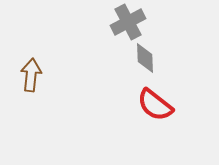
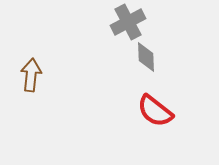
gray diamond: moved 1 px right, 1 px up
red semicircle: moved 6 px down
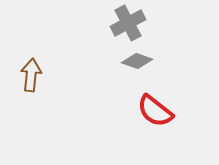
gray cross: moved 1 px down
gray diamond: moved 9 px left, 4 px down; rotated 68 degrees counterclockwise
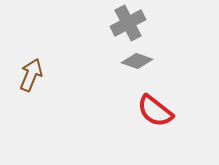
brown arrow: rotated 16 degrees clockwise
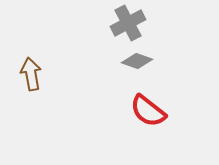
brown arrow: moved 1 px up; rotated 32 degrees counterclockwise
red semicircle: moved 7 px left
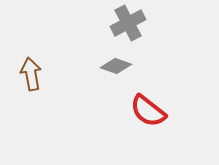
gray diamond: moved 21 px left, 5 px down
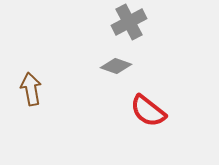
gray cross: moved 1 px right, 1 px up
brown arrow: moved 15 px down
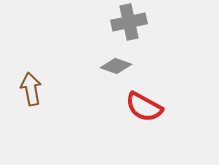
gray cross: rotated 16 degrees clockwise
red semicircle: moved 4 px left, 4 px up; rotated 9 degrees counterclockwise
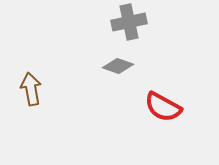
gray diamond: moved 2 px right
red semicircle: moved 19 px right
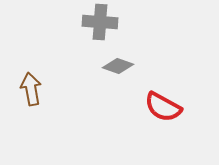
gray cross: moved 29 px left; rotated 16 degrees clockwise
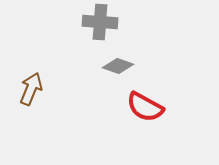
brown arrow: rotated 32 degrees clockwise
red semicircle: moved 18 px left
